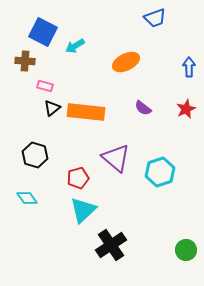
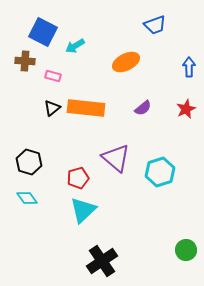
blue trapezoid: moved 7 px down
pink rectangle: moved 8 px right, 10 px up
purple semicircle: rotated 78 degrees counterclockwise
orange rectangle: moved 4 px up
black hexagon: moved 6 px left, 7 px down
black cross: moved 9 px left, 16 px down
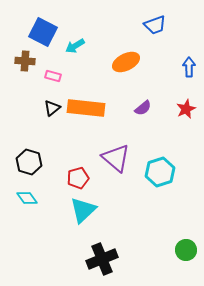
black cross: moved 2 px up; rotated 12 degrees clockwise
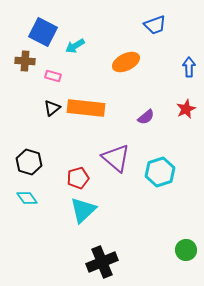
purple semicircle: moved 3 px right, 9 px down
black cross: moved 3 px down
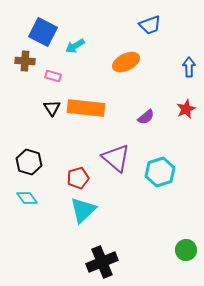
blue trapezoid: moved 5 px left
black triangle: rotated 24 degrees counterclockwise
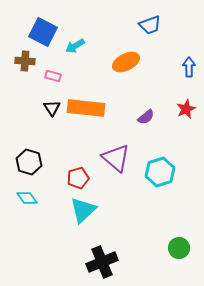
green circle: moved 7 px left, 2 px up
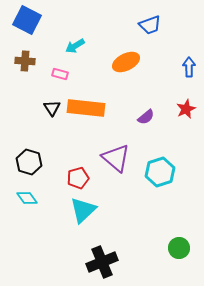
blue square: moved 16 px left, 12 px up
pink rectangle: moved 7 px right, 2 px up
